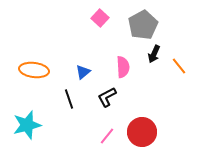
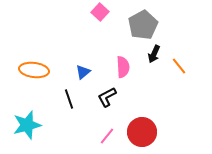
pink square: moved 6 px up
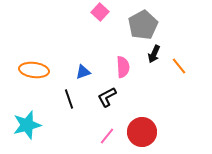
blue triangle: rotated 21 degrees clockwise
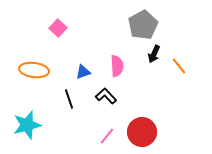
pink square: moved 42 px left, 16 px down
pink semicircle: moved 6 px left, 1 px up
black L-shape: moved 1 px left, 1 px up; rotated 75 degrees clockwise
